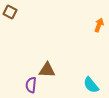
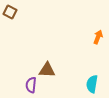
orange arrow: moved 1 px left, 12 px down
cyan semicircle: moved 1 px right, 1 px up; rotated 48 degrees clockwise
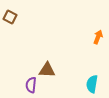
brown square: moved 5 px down
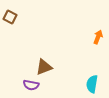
brown triangle: moved 3 px left, 3 px up; rotated 24 degrees counterclockwise
purple semicircle: rotated 84 degrees counterclockwise
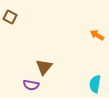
orange arrow: moved 1 px left, 2 px up; rotated 80 degrees counterclockwise
brown triangle: rotated 30 degrees counterclockwise
cyan semicircle: moved 3 px right
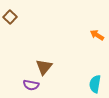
brown square: rotated 16 degrees clockwise
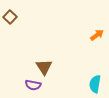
orange arrow: rotated 112 degrees clockwise
brown triangle: rotated 12 degrees counterclockwise
purple semicircle: moved 2 px right
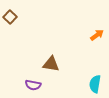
brown triangle: moved 7 px right, 3 px up; rotated 48 degrees counterclockwise
